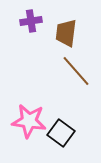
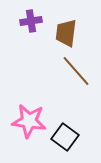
black square: moved 4 px right, 4 px down
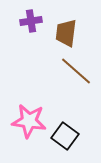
brown line: rotated 8 degrees counterclockwise
black square: moved 1 px up
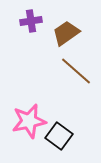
brown trapezoid: rotated 48 degrees clockwise
pink star: rotated 20 degrees counterclockwise
black square: moved 6 px left
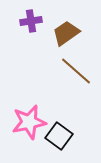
pink star: moved 1 px down
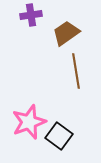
purple cross: moved 6 px up
brown line: rotated 40 degrees clockwise
pink star: rotated 8 degrees counterclockwise
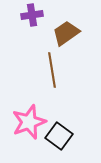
purple cross: moved 1 px right
brown line: moved 24 px left, 1 px up
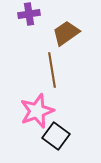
purple cross: moved 3 px left, 1 px up
pink star: moved 8 px right, 11 px up
black square: moved 3 px left
